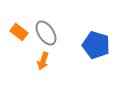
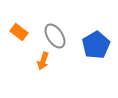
gray ellipse: moved 9 px right, 3 px down
blue pentagon: rotated 24 degrees clockwise
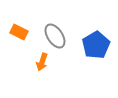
orange rectangle: rotated 12 degrees counterclockwise
orange arrow: moved 1 px left, 1 px down
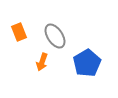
orange rectangle: rotated 42 degrees clockwise
blue pentagon: moved 9 px left, 18 px down
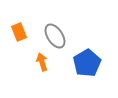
orange arrow: rotated 144 degrees clockwise
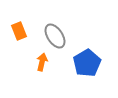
orange rectangle: moved 1 px up
orange arrow: rotated 30 degrees clockwise
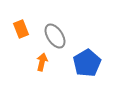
orange rectangle: moved 2 px right, 2 px up
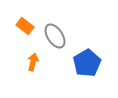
orange rectangle: moved 4 px right, 3 px up; rotated 30 degrees counterclockwise
orange arrow: moved 9 px left
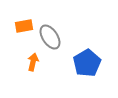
orange rectangle: moved 1 px left; rotated 48 degrees counterclockwise
gray ellipse: moved 5 px left, 1 px down
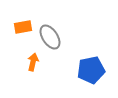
orange rectangle: moved 1 px left, 1 px down
blue pentagon: moved 4 px right, 7 px down; rotated 20 degrees clockwise
